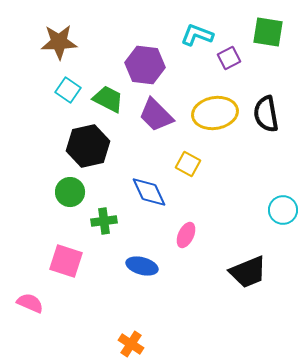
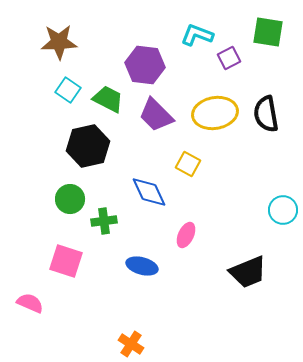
green circle: moved 7 px down
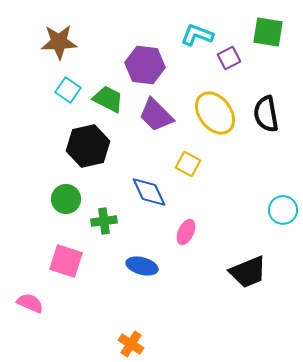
yellow ellipse: rotated 63 degrees clockwise
green circle: moved 4 px left
pink ellipse: moved 3 px up
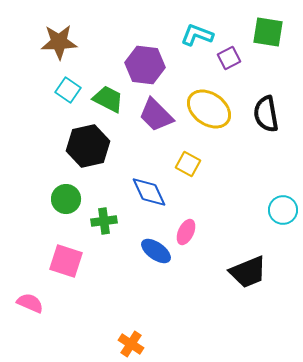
yellow ellipse: moved 6 px left, 4 px up; rotated 18 degrees counterclockwise
blue ellipse: moved 14 px right, 15 px up; rotated 20 degrees clockwise
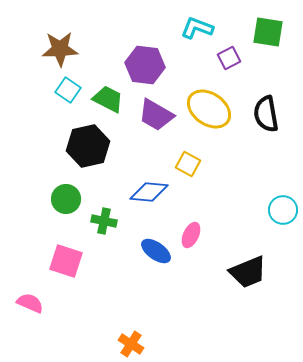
cyan L-shape: moved 7 px up
brown star: moved 1 px right, 7 px down
purple trapezoid: rotated 15 degrees counterclockwise
blue diamond: rotated 60 degrees counterclockwise
green cross: rotated 20 degrees clockwise
pink ellipse: moved 5 px right, 3 px down
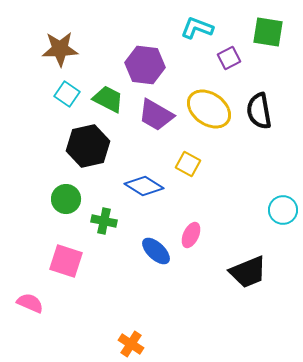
cyan square: moved 1 px left, 4 px down
black semicircle: moved 7 px left, 3 px up
blue diamond: moved 5 px left, 6 px up; rotated 27 degrees clockwise
blue ellipse: rotated 8 degrees clockwise
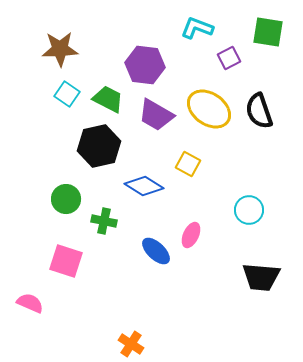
black semicircle: rotated 9 degrees counterclockwise
black hexagon: moved 11 px right
cyan circle: moved 34 px left
black trapezoid: moved 13 px right, 5 px down; rotated 27 degrees clockwise
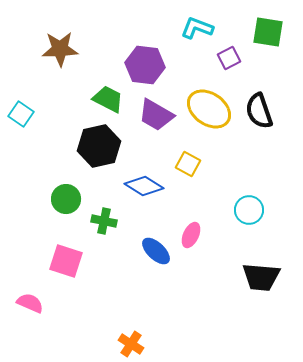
cyan square: moved 46 px left, 20 px down
